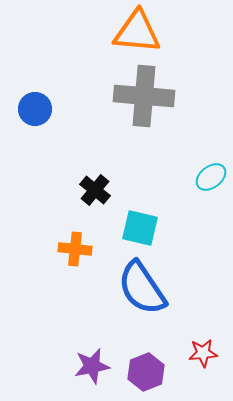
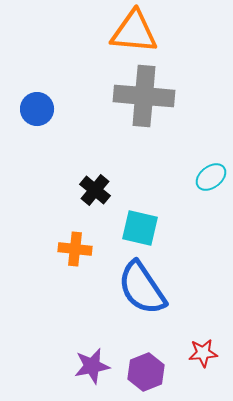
orange triangle: moved 3 px left
blue circle: moved 2 px right
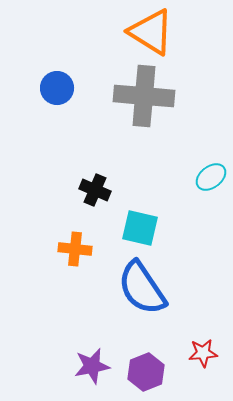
orange triangle: moved 17 px right; rotated 27 degrees clockwise
blue circle: moved 20 px right, 21 px up
black cross: rotated 16 degrees counterclockwise
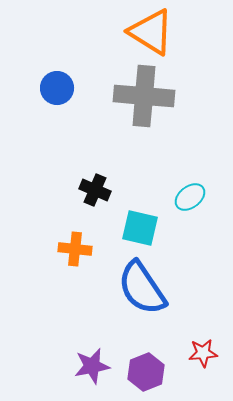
cyan ellipse: moved 21 px left, 20 px down
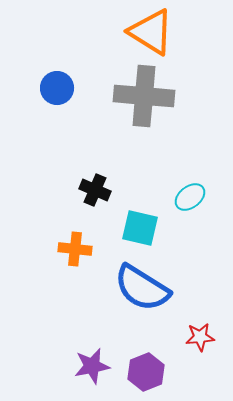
blue semicircle: rotated 24 degrees counterclockwise
red star: moved 3 px left, 16 px up
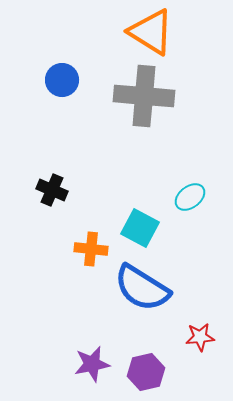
blue circle: moved 5 px right, 8 px up
black cross: moved 43 px left
cyan square: rotated 15 degrees clockwise
orange cross: moved 16 px right
purple star: moved 2 px up
purple hexagon: rotated 9 degrees clockwise
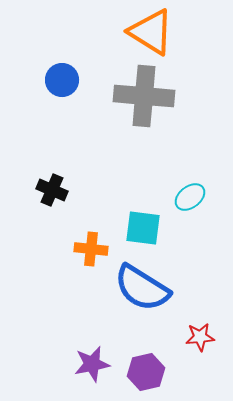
cyan square: moved 3 px right; rotated 21 degrees counterclockwise
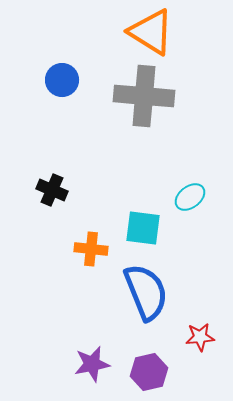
blue semicircle: moved 4 px right, 4 px down; rotated 144 degrees counterclockwise
purple hexagon: moved 3 px right
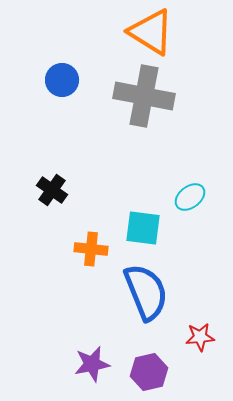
gray cross: rotated 6 degrees clockwise
black cross: rotated 12 degrees clockwise
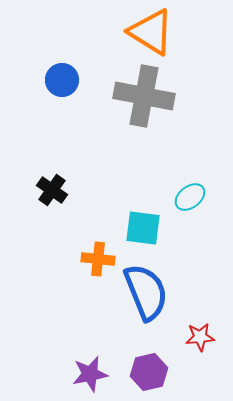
orange cross: moved 7 px right, 10 px down
purple star: moved 2 px left, 10 px down
